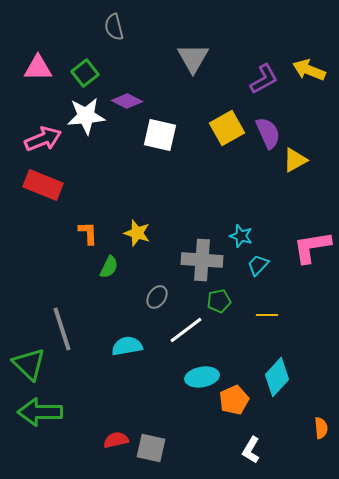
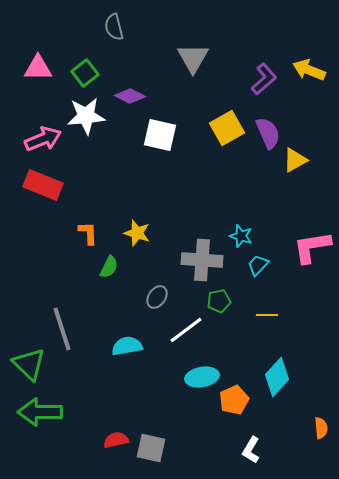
purple L-shape: rotated 12 degrees counterclockwise
purple diamond: moved 3 px right, 5 px up
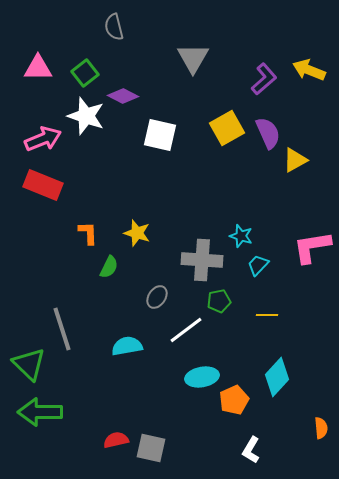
purple diamond: moved 7 px left
white star: rotated 24 degrees clockwise
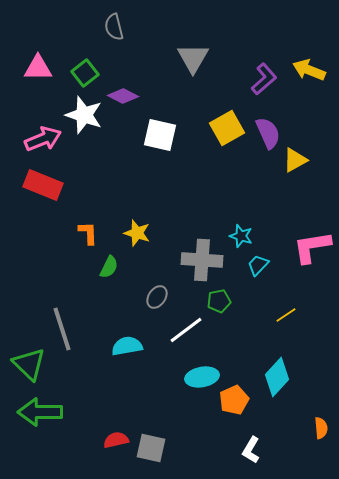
white star: moved 2 px left, 1 px up
yellow line: moved 19 px right; rotated 35 degrees counterclockwise
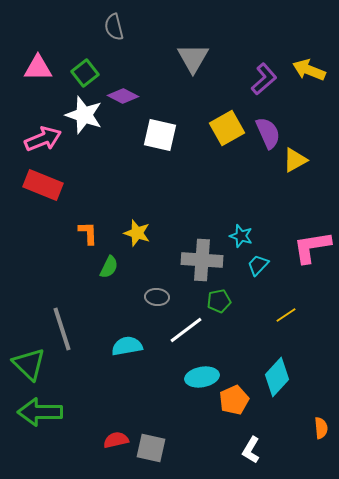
gray ellipse: rotated 60 degrees clockwise
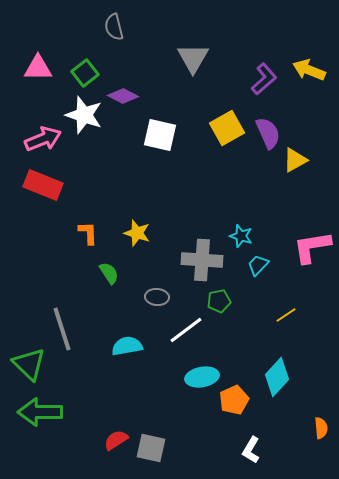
green semicircle: moved 6 px down; rotated 60 degrees counterclockwise
red semicircle: rotated 20 degrees counterclockwise
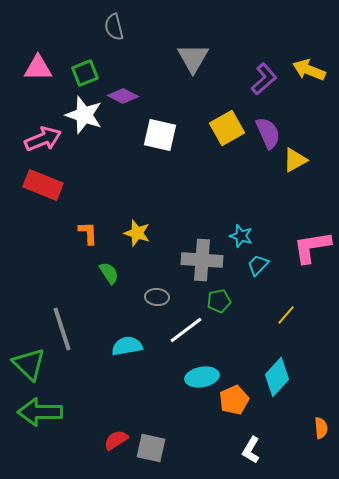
green square: rotated 16 degrees clockwise
yellow line: rotated 15 degrees counterclockwise
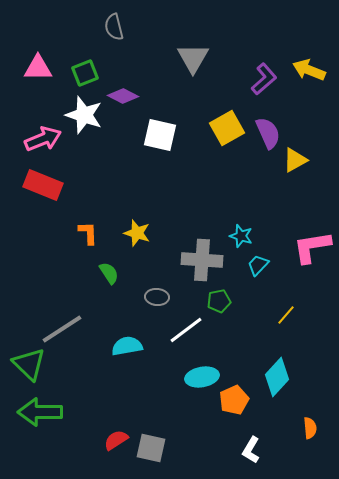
gray line: rotated 75 degrees clockwise
orange semicircle: moved 11 px left
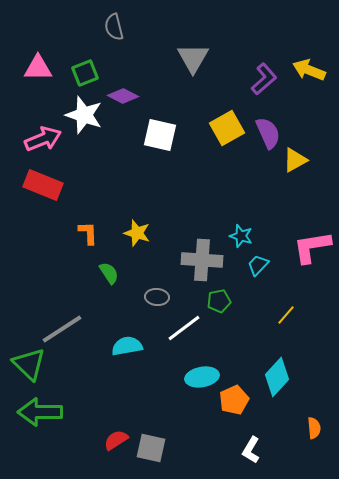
white line: moved 2 px left, 2 px up
orange semicircle: moved 4 px right
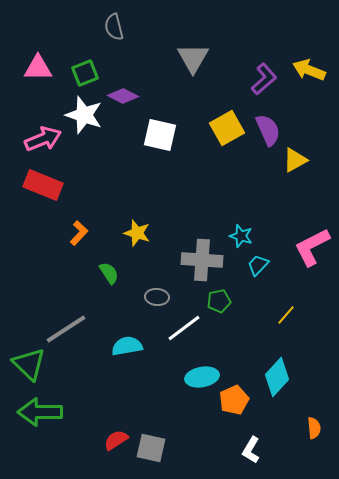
purple semicircle: moved 3 px up
orange L-shape: moved 9 px left; rotated 45 degrees clockwise
pink L-shape: rotated 18 degrees counterclockwise
gray line: moved 4 px right
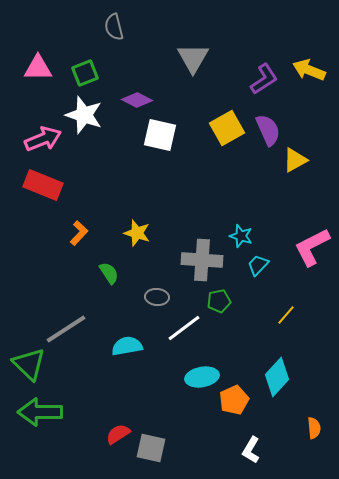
purple L-shape: rotated 8 degrees clockwise
purple diamond: moved 14 px right, 4 px down
red semicircle: moved 2 px right, 6 px up
